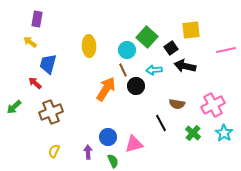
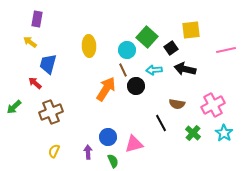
black arrow: moved 3 px down
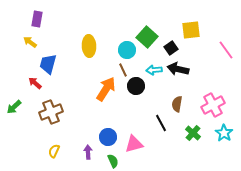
pink line: rotated 66 degrees clockwise
black arrow: moved 7 px left
brown semicircle: rotated 91 degrees clockwise
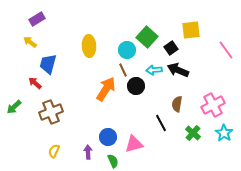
purple rectangle: rotated 49 degrees clockwise
black arrow: moved 1 px down; rotated 10 degrees clockwise
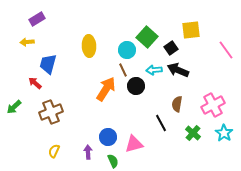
yellow arrow: moved 3 px left; rotated 40 degrees counterclockwise
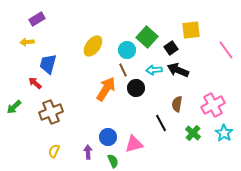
yellow ellipse: moved 4 px right; rotated 40 degrees clockwise
black circle: moved 2 px down
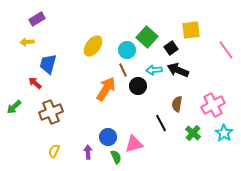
black circle: moved 2 px right, 2 px up
green semicircle: moved 3 px right, 4 px up
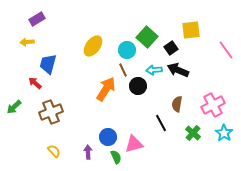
yellow semicircle: rotated 112 degrees clockwise
